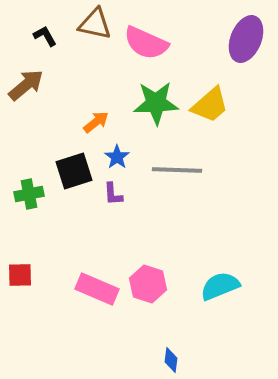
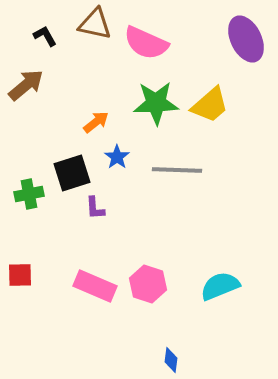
purple ellipse: rotated 48 degrees counterclockwise
black square: moved 2 px left, 2 px down
purple L-shape: moved 18 px left, 14 px down
pink rectangle: moved 2 px left, 3 px up
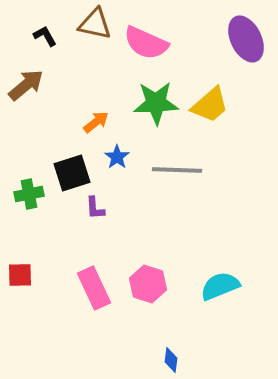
pink rectangle: moved 1 px left, 2 px down; rotated 42 degrees clockwise
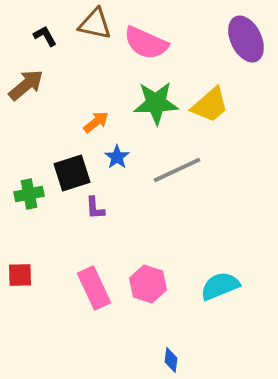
gray line: rotated 27 degrees counterclockwise
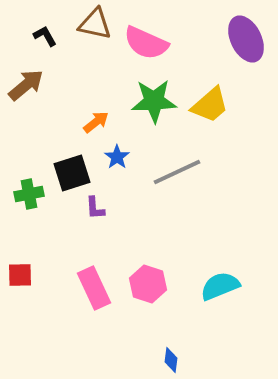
green star: moved 2 px left, 2 px up
gray line: moved 2 px down
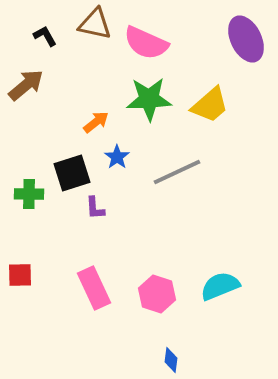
green star: moved 5 px left, 2 px up
green cross: rotated 12 degrees clockwise
pink hexagon: moved 9 px right, 10 px down
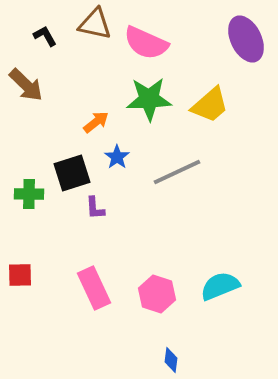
brown arrow: rotated 84 degrees clockwise
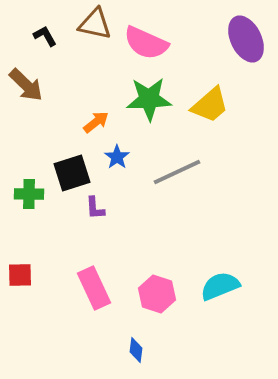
blue diamond: moved 35 px left, 10 px up
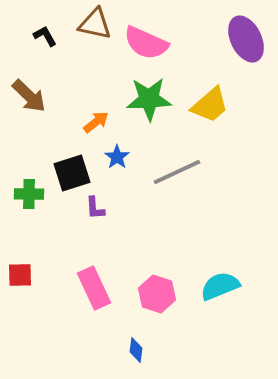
brown arrow: moved 3 px right, 11 px down
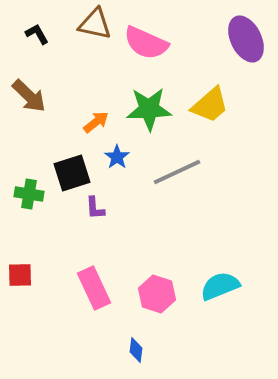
black L-shape: moved 8 px left, 2 px up
green star: moved 10 px down
green cross: rotated 8 degrees clockwise
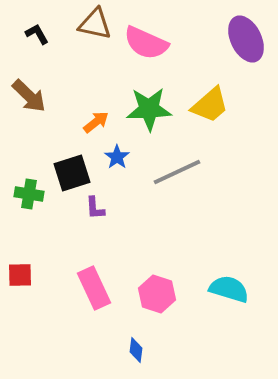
cyan semicircle: moved 9 px right, 3 px down; rotated 39 degrees clockwise
